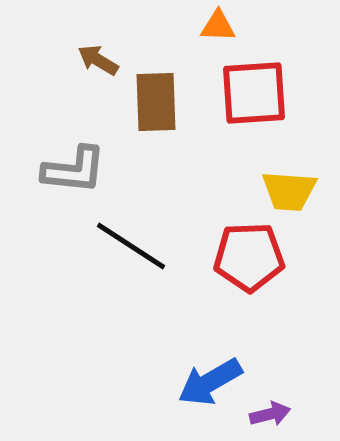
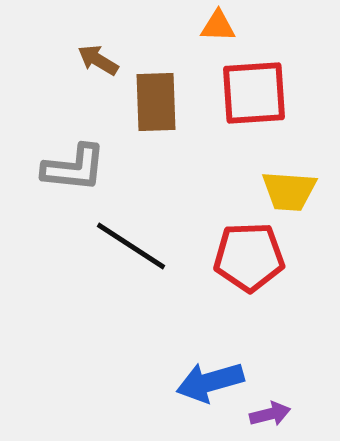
gray L-shape: moved 2 px up
blue arrow: rotated 14 degrees clockwise
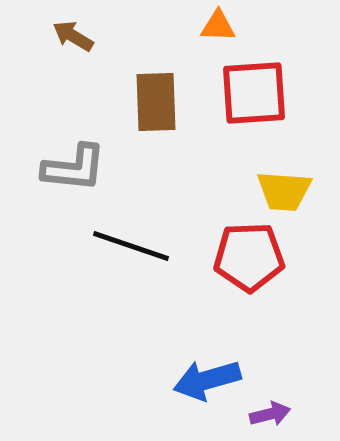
brown arrow: moved 25 px left, 24 px up
yellow trapezoid: moved 5 px left
black line: rotated 14 degrees counterclockwise
blue arrow: moved 3 px left, 2 px up
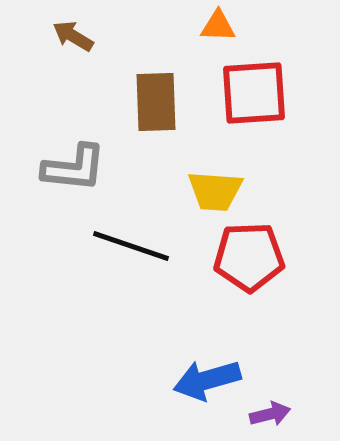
yellow trapezoid: moved 69 px left
